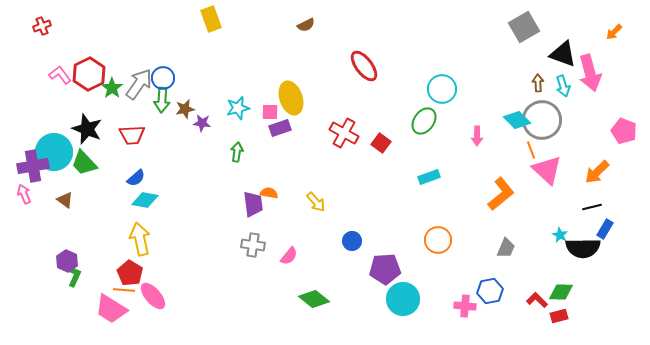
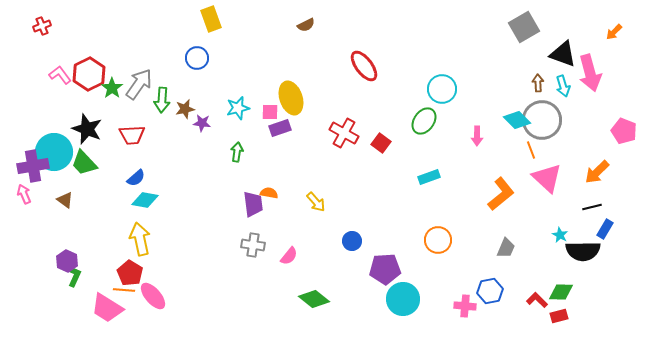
blue circle at (163, 78): moved 34 px right, 20 px up
pink triangle at (547, 170): moved 8 px down
black semicircle at (583, 248): moved 3 px down
pink trapezoid at (111, 309): moved 4 px left, 1 px up
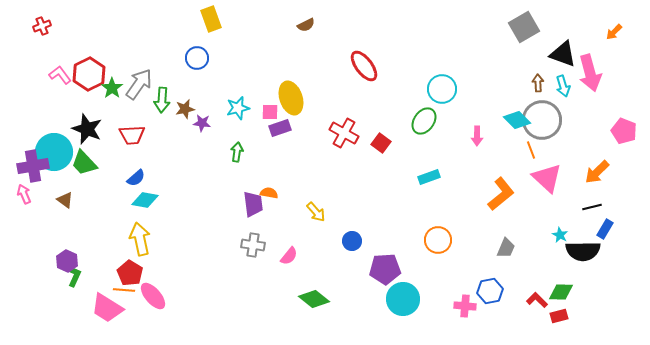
yellow arrow at (316, 202): moved 10 px down
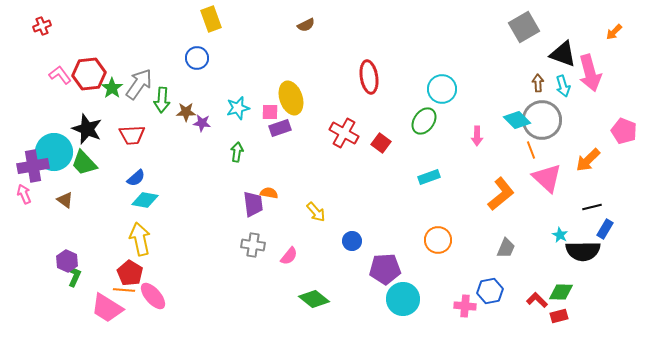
red ellipse at (364, 66): moved 5 px right, 11 px down; rotated 28 degrees clockwise
red hexagon at (89, 74): rotated 20 degrees clockwise
brown star at (185, 109): moved 1 px right, 3 px down; rotated 12 degrees clockwise
orange arrow at (597, 172): moved 9 px left, 12 px up
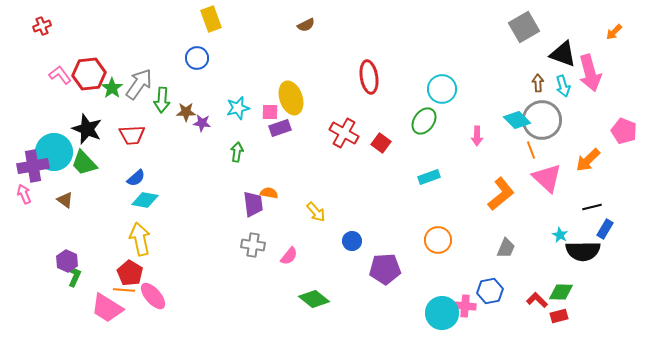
cyan circle at (403, 299): moved 39 px right, 14 px down
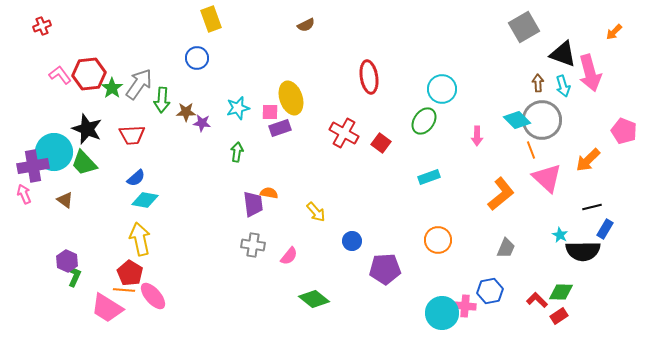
red rectangle at (559, 316): rotated 18 degrees counterclockwise
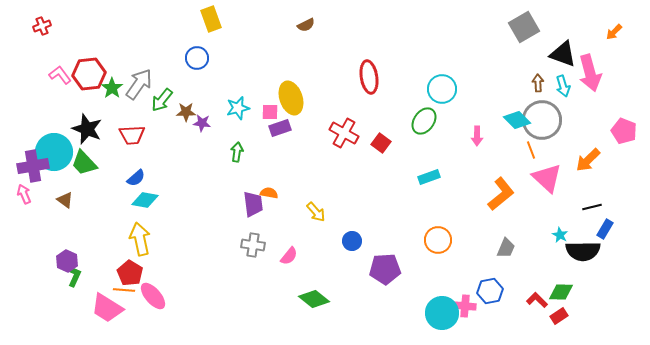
green arrow at (162, 100): rotated 35 degrees clockwise
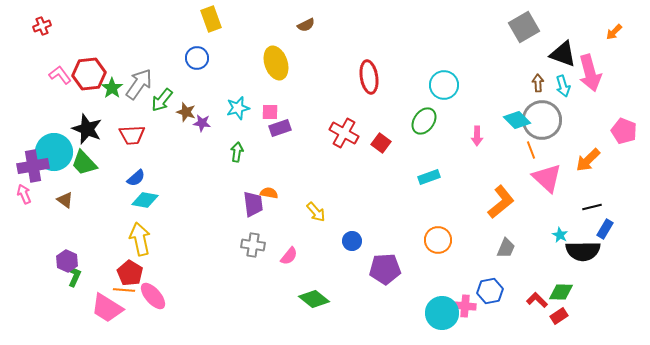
cyan circle at (442, 89): moved 2 px right, 4 px up
yellow ellipse at (291, 98): moved 15 px left, 35 px up
brown star at (186, 112): rotated 18 degrees clockwise
orange L-shape at (501, 194): moved 8 px down
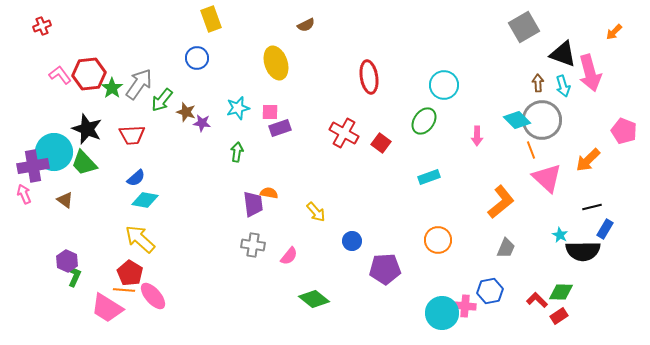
yellow arrow at (140, 239): rotated 36 degrees counterclockwise
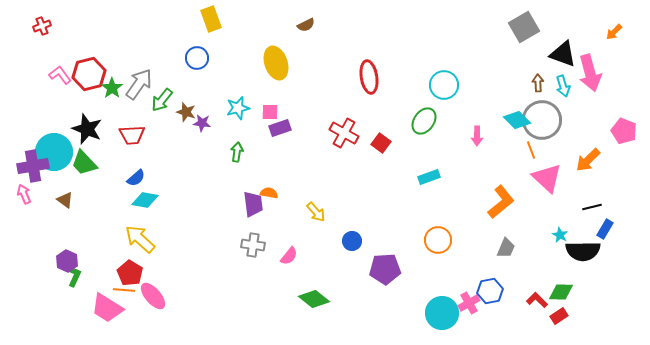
red hexagon at (89, 74): rotated 8 degrees counterclockwise
pink cross at (465, 306): moved 4 px right, 3 px up; rotated 35 degrees counterclockwise
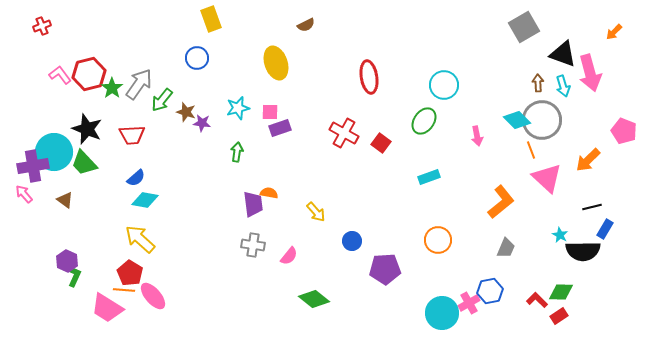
pink arrow at (477, 136): rotated 12 degrees counterclockwise
pink arrow at (24, 194): rotated 18 degrees counterclockwise
